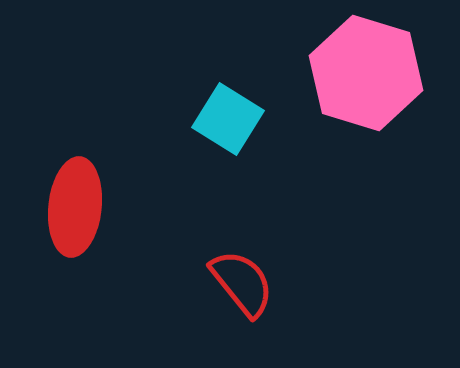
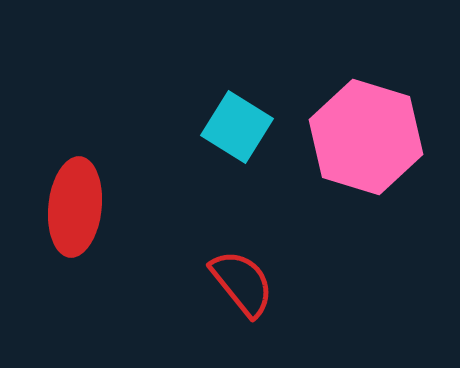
pink hexagon: moved 64 px down
cyan square: moved 9 px right, 8 px down
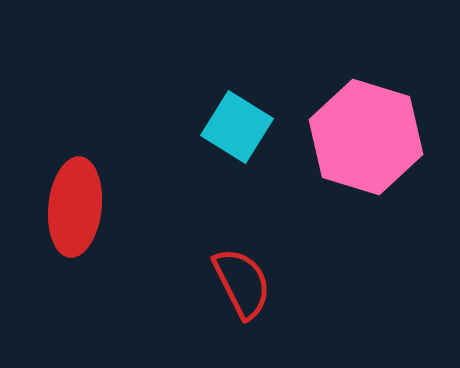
red semicircle: rotated 12 degrees clockwise
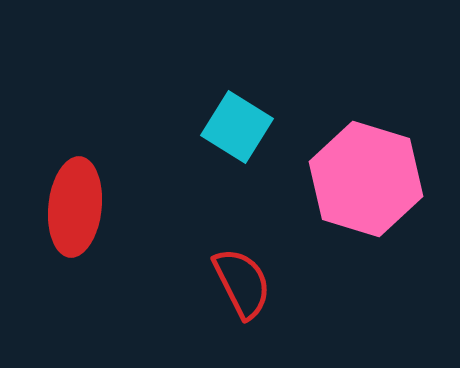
pink hexagon: moved 42 px down
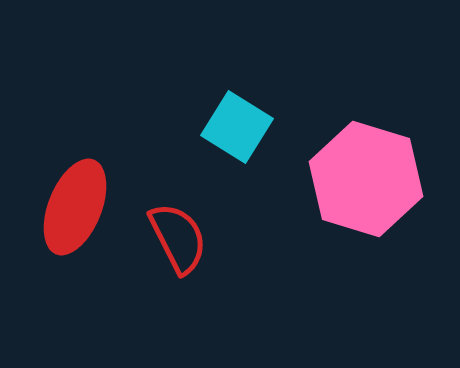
red ellipse: rotated 16 degrees clockwise
red semicircle: moved 64 px left, 45 px up
